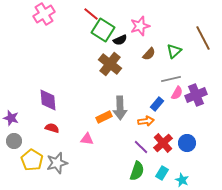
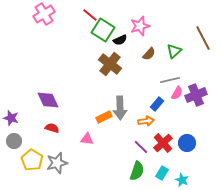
red line: moved 1 px left, 1 px down
gray line: moved 1 px left, 1 px down
purple diamond: rotated 20 degrees counterclockwise
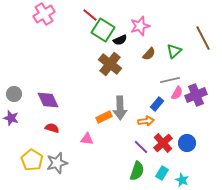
gray circle: moved 47 px up
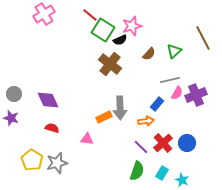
pink star: moved 8 px left
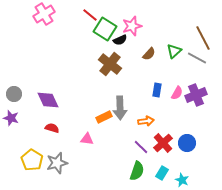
green square: moved 2 px right, 1 px up
gray line: moved 27 px right, 22 px up; rotated 42 degrees clockwise
blue rectangle: moved 14 px up; rotated 32 degrees counterclockwise
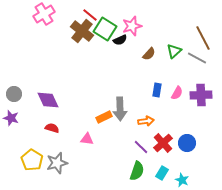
brown cross: moved 28 px left, 33 px up
purple cross: moved 5 px right; rotated 20 degrees clockwise
gray arrow: moved 1 px down
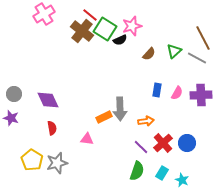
red semicircle: rotated 64 degrees clockwise
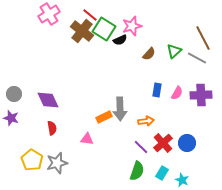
pink cross: moved 5 px right
green square: moved 1 px left
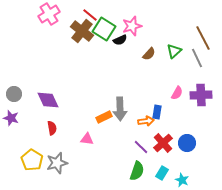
gray line: rotated 36 degrees clockwise
blue rectangle: moved 22 px down
